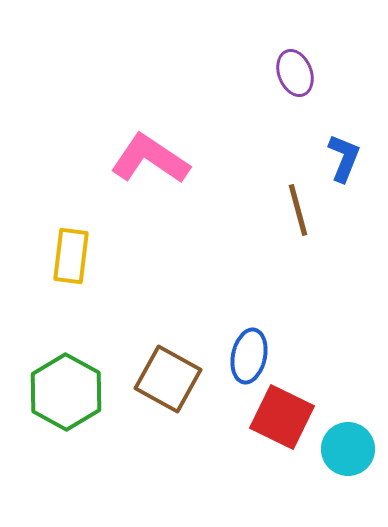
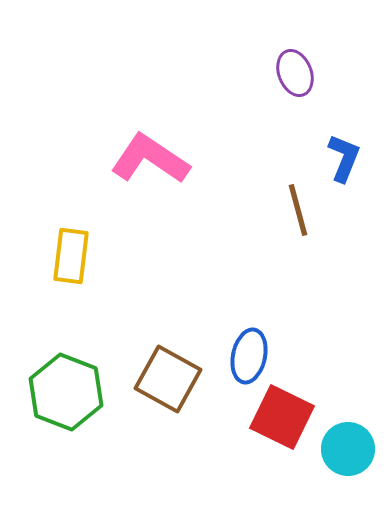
green hexagon: rotated 8 degrees counterclockwise
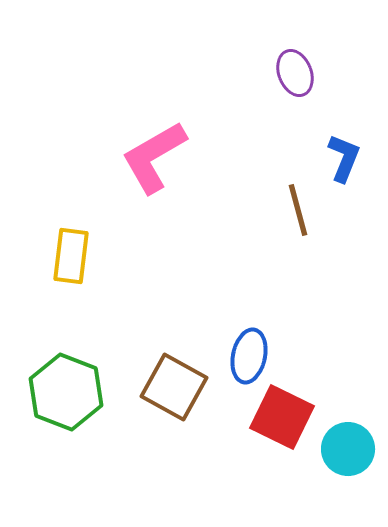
pink L-shape: moved 4 px right, 2 px up; rotated 64 degrees counterclockwise
brown square: moved 6 px right, 8 px down
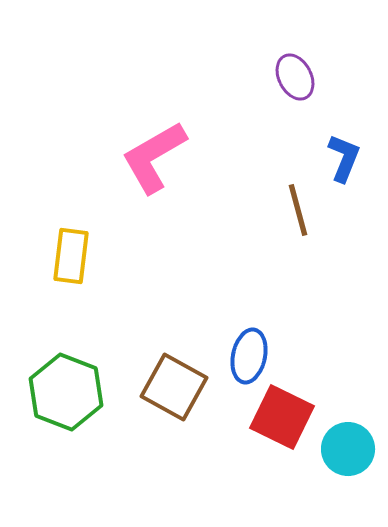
purple ellipse: moved 4 px down; rotated 6 degrees counterclockwise
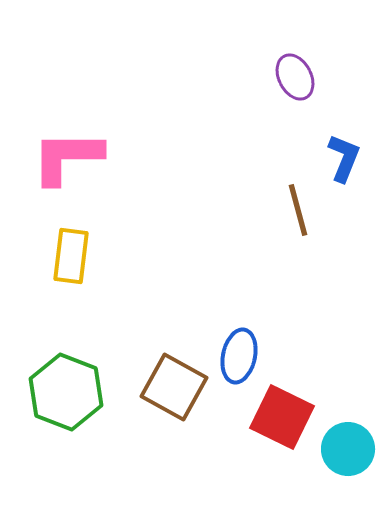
pink L-shape: moved 87 px left; rotated 30 degrees clockwise
blue ellipse: moved 10 px left
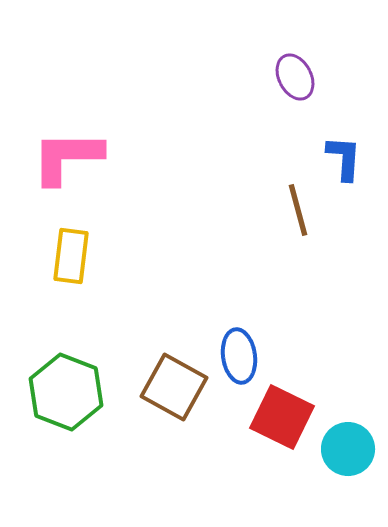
blue L-shape: rotated 18 degrees counterclockwise
blue ellipse: rotated 20 degrees counterclockwise
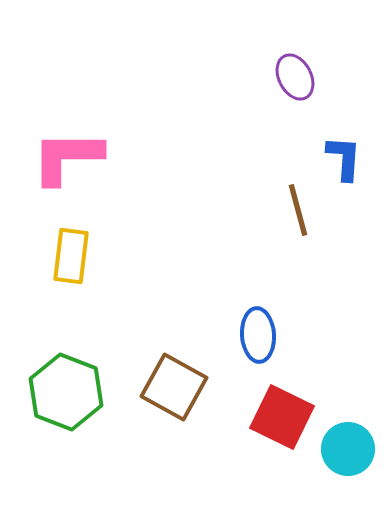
blue ellipse: moved 19 px right, 21 px up; rotated 4 degrees clockwise
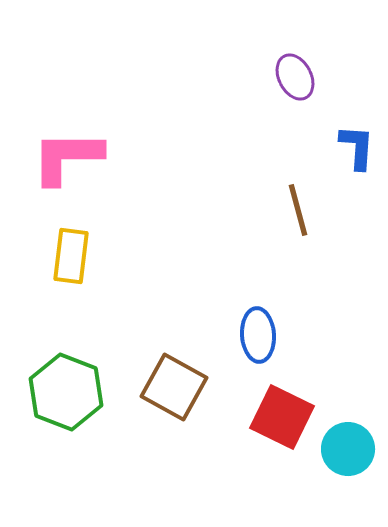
blue L-shape: moved 13 px right, 11 px up
